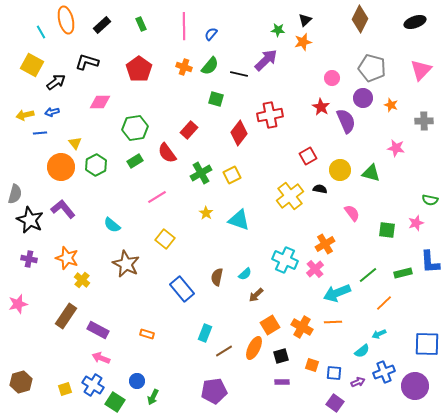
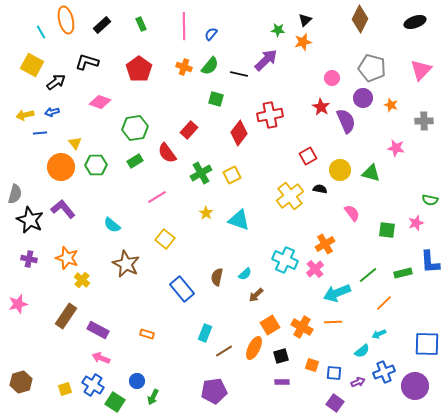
pink diamond at (100, 102): rotated 20 degrees clockwise
green hexagon at (96, 165): rotated 25 degrees clockwise
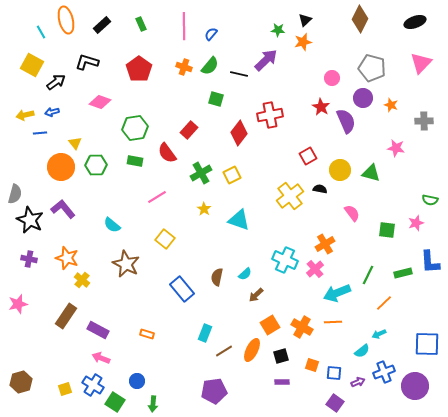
pink triangle at (421, 70): moved 7 px up
green rectangle at (135, 161): rotated 42 degrees clockwise
yellow star at (206, 213): moved 2 px left, 4 px up
green line at (368, 275): rotated 24 degrees counterclockwise
orange ellipse at (254, 348): moved 2 px left, 2 px down
green arrow at (153, 397): moved 7 px down; rotated 21 degrees counterclockwise
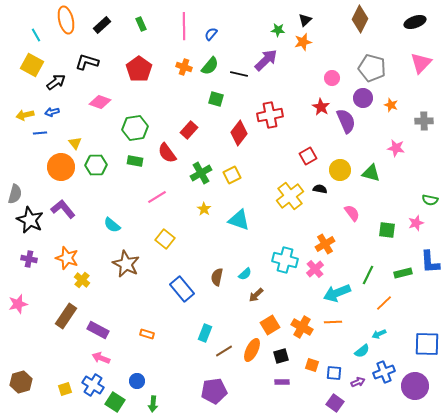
cyan line at (41, 32): moved 5 px left, 3 px down
cyan cross at (285, 260): rotated 10 degrees counterclockwise
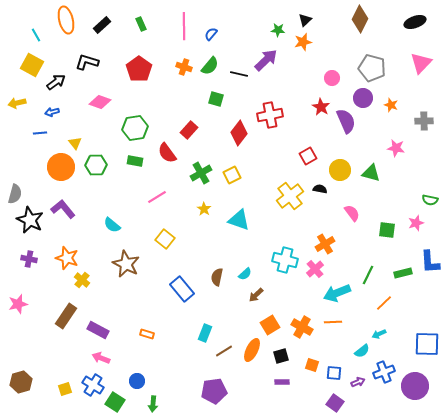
yellow arrow at (25, 115): moved 8 px left, 12 px up
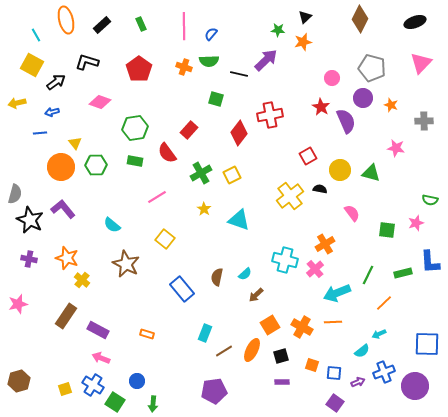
black triangle at (305, 20): moved 3 px up
green semicircle at (210, 66): moved 1 px left, 5 px up; rotated 48 degrees clockwise
brown hexagon at (21, 382): moved 2 px left, 1 px up
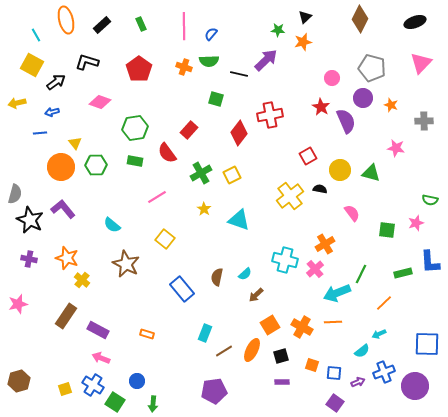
green line at (368, 275): moved 7 px left, 1 px up
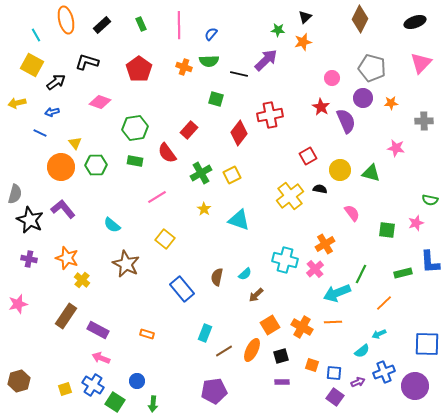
pink line at (184, 26): moved 5 px left, 1 px up
orange star at (391, 105): moved 2 px up; rotated 24 degrees counterclockwise
blue line at (40, 133): rotated 32 degrees clockwise
purple square at (335, 403): moved 6 px up
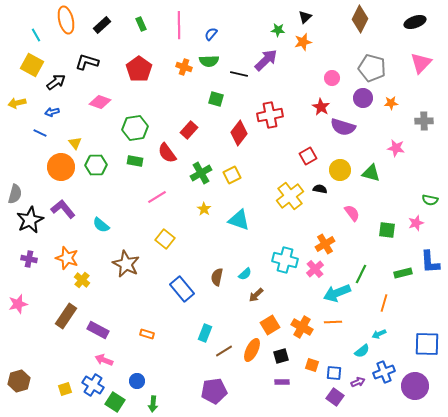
purple semicircle at (346, 121): moved 3 px left, 6 px down; rotated 130 degrees clockwise
black star at (30, 220): rotated 20 degrees clockwise
cyan semicircle at (112, 225): moved 11 px left
orange line at (384, 303): rotated 30 degrees counterclockwise
pink arrow at (101, 358): moved 3 px right, 2 px down
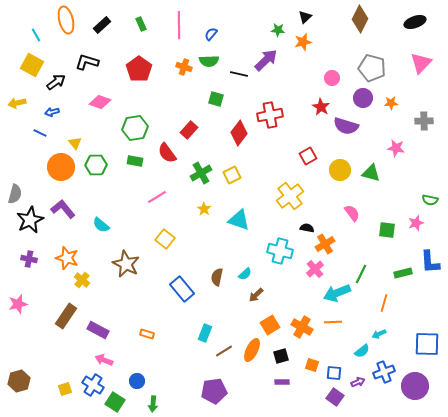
purple semicircle at (343, 127): moved 3 px right, 1 px up
black semicircle at (320, 189): moved 13 px left, 39 px down
cyan cross at (285, 260): moved 5 px left, 9 px up
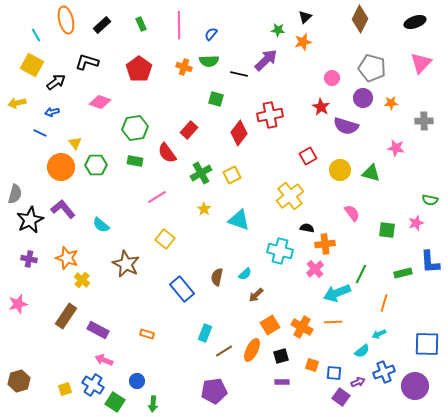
orange cross at (325, 244): rotated 24 degrees clockwise
purple square at (335, 397): moved 6 px right
